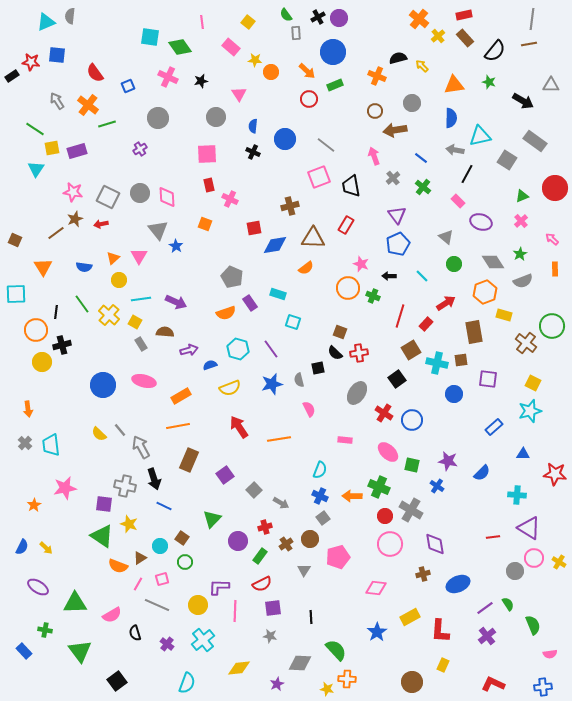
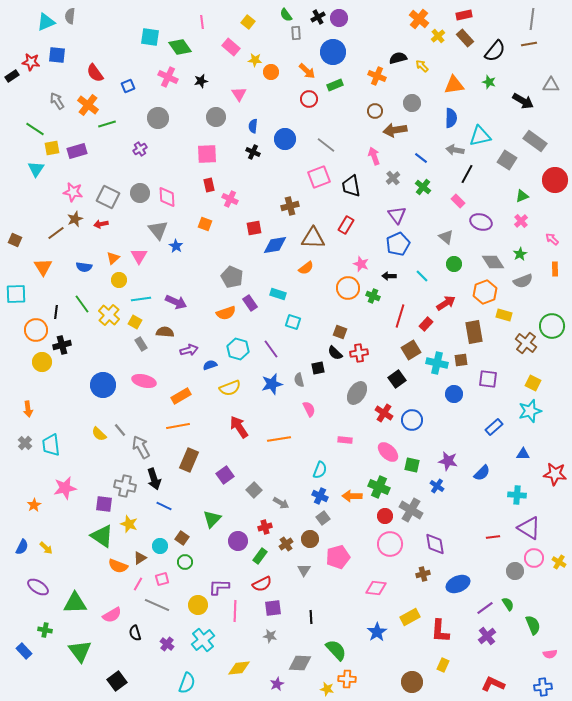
red circle at (555, 188): moved 8 px up
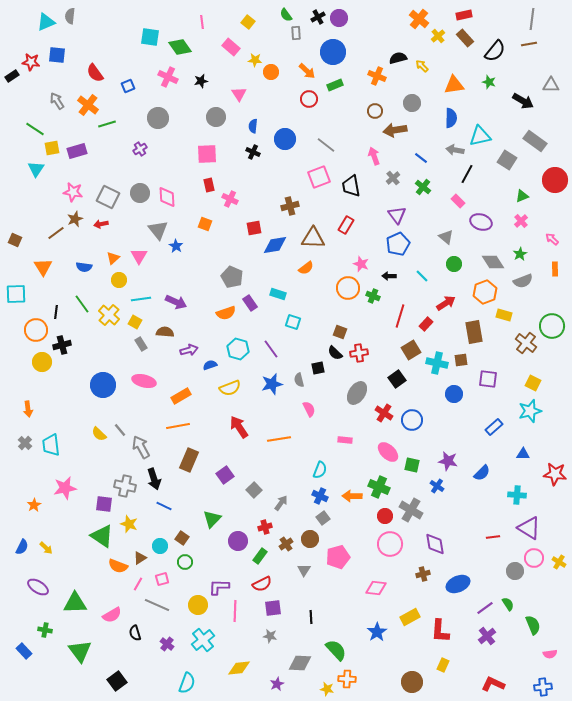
gray arrow at (281, 503): rotated 84 degrees counterclockwise
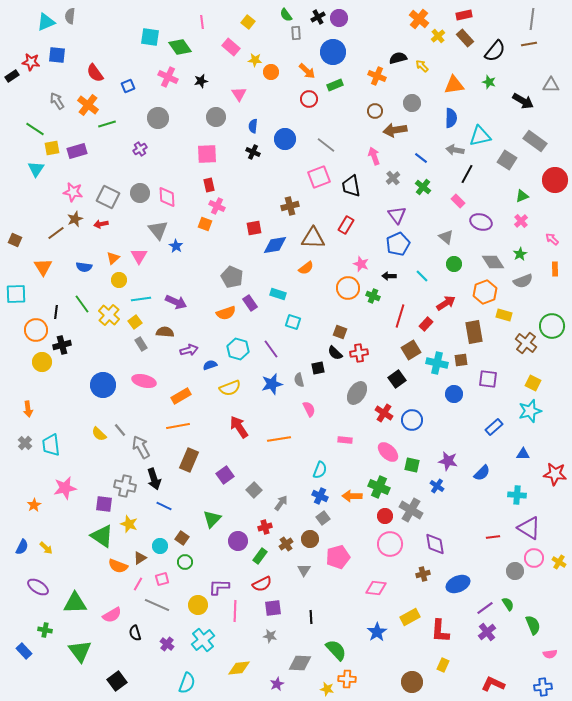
pink cross at (230, 199): moved 13 px left, 7 px down
yellow square at (135, 322): rotated 24 degrees clockwise
purple cross at (487, 636): moved 4 px up
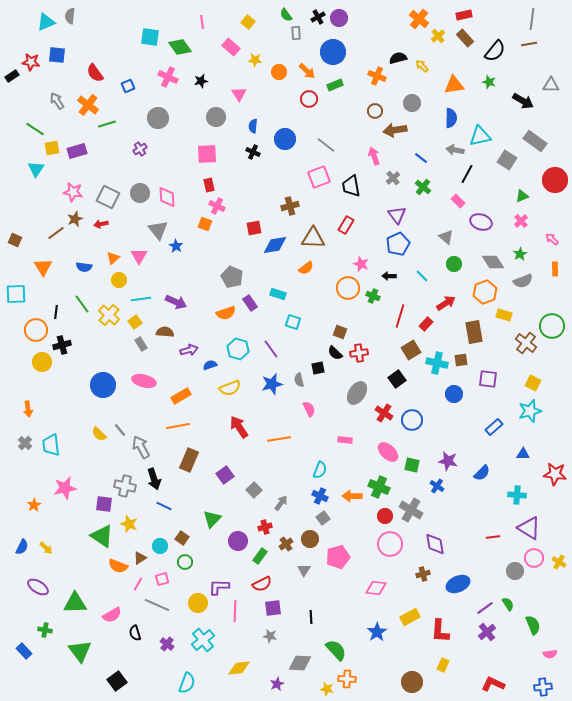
orange circle at (271, 72): moved 8 px right
yellow circle at (198, 605): moved 2 px up
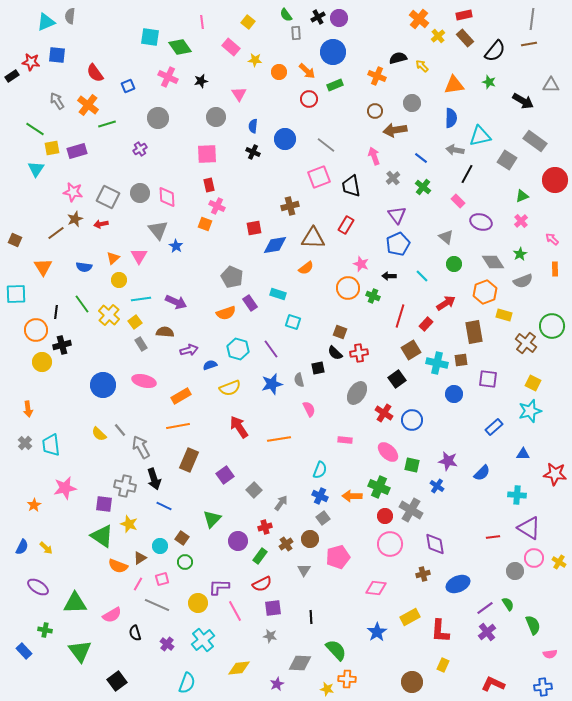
pink line at (235, 611): rotated 30 degrees counterclockwise
